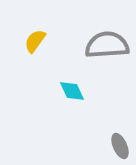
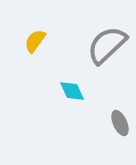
gray semicircle: rotated 39 degrees counterclockwise
gray ellipse: moved 23 px up
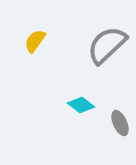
cyan diamond: moved 9 px right, 14 px down; rotated 28 degrees counterclockwise
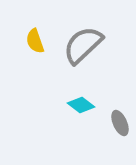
yellow semicircle: rotated 55 degrees counterclockwise
gray semicircle: moved 24 px left
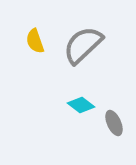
gray ellipse: moved 6 px left
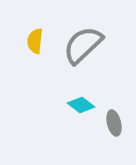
yellow semicircle: rotated 25 degrees clockwise
gray ellipse: rotated 10 degrees clockwise
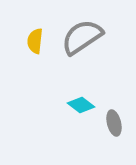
gray semicircle: moved 1 px left, 8 px up; rotated 9 degrees clockwise
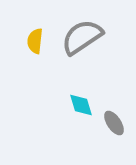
cyan diamond: rotated 36 degrees clockwise
gray ellipse: rotated 20 degrees counterclockwise
